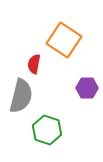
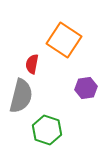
red semicircle: moved 2 px left
purple hexagon: moved 1 px left; rotated 10 degrees counterclockwise
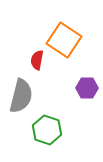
red semicircle: moved 5 px right, 4 px up
purple hexagon: moved 1 px right; rotated 10 degrees clockwise
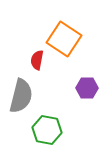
orange square: moved 1 px up
green hexagon: rotated 8 degrees counterclockwise
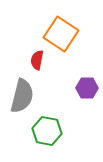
orange square: moved 3 px left, 5 px up
gray semicircle: moved 1 px right
green hexagon: moved 1 px down
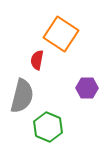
green hexagon: moved 1 px right, 4 px up; rotated 12 degrees clockwise
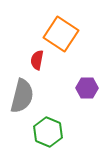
green hexagon: moved 5 px down
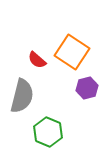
orange square: moved 11 px right, 18 px down
red semicircle: rotated 60 degrees counterclockwise
purple hexagon: rotated 15 degrees counterclockwise
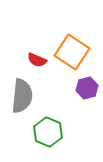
red semicircle: rotated 18 degrees counterclockwise
gray semicircle: rotated 8 degrees counterclockwise
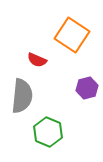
orange square: moved 17 px up
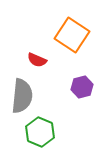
purple hexagon: moved 5 px left, 1 px up
green hexagon: moved 8 px left
